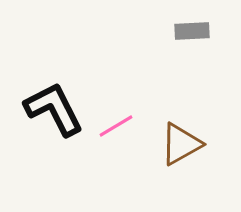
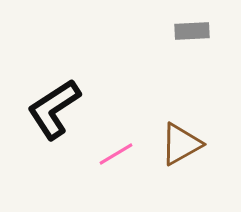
black L-shape: rotated 96 degrees counterclockwise
pink line: moved 28 px down
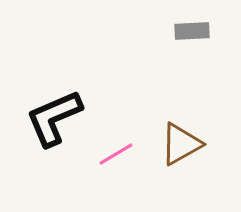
black L-shape: moved 9 px down; rotated 10 degrees clockwise
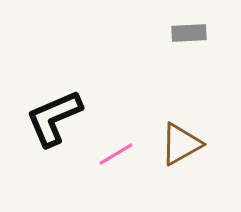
gray rectangle: moved 3 px left, 2 px down
